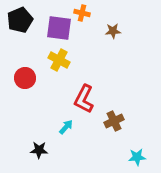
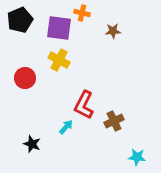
red L-shape: moved 6 px down
black star: moved 7 px left, 6 px up; rotated 18 degrees clockwise
cyan star: rotated 12 degrees clockwise
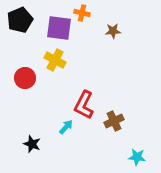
yellow cross: moved 4 px left
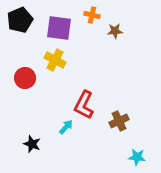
orange cross: moved 10 px right, 2 px down
brown star: moved 2 px right
brown cross: moved 5 px right
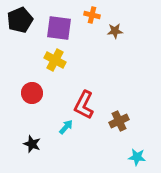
red circle: moved 7 px right, 15 px down
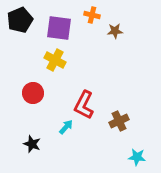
red circle: moved 1 px right
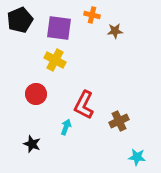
red circle: moved 3 px right, 1 px down
cyan arrow: rotated 21 degrees counterclockwise
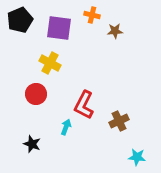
yellow cross: moved 5 px left, 3 px down
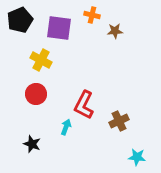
yellow cross: moved 9 px left, 3 px up
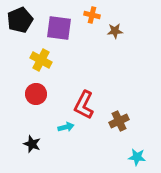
cyan arrow: rotated 56 degrees clockwise
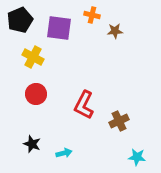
yellow cross: moved 8 px left, 3 px up
cyan arrow: moved 2 px left, 26 px down
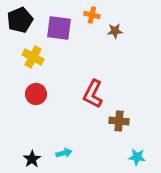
red L-shape: moved 9 px right, 11 px up
brown cross: rotated 30 degrees clockwise
black star: moved 15 px down; rotated 18 degrees clockwise
